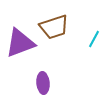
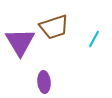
purple triangle: moved 1 px up; rotated 40 degrees counterclockwise
purple ellipse: moved 1 px right, 1 px up
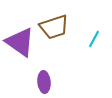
purple triangle: rotated 24 degrees counterclockwise
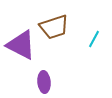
purple triangle: moved 1 px right, 3 px down; rotated 8 degrees counterclockwise
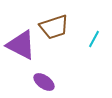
purple ellipse: rotated 50 degrees counterclockwise
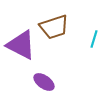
cyan line: rotated 12 degrees counterclockwise
